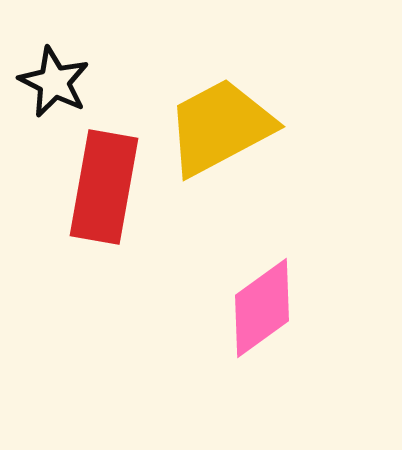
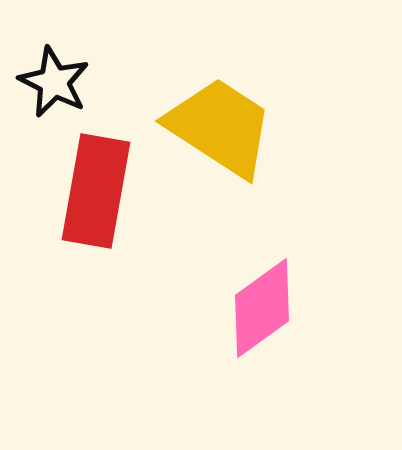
yellow trapezoid: rotated 61 degrees clockwise
red rectangle: moved 8 px left, 4 px down
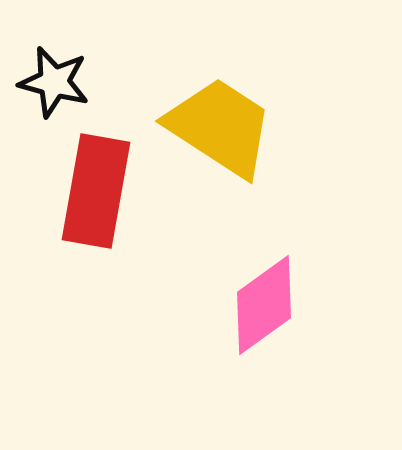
black star: rotated 12 degrees counterclockwise
pink diamond: moved 2 px right, 3 px up
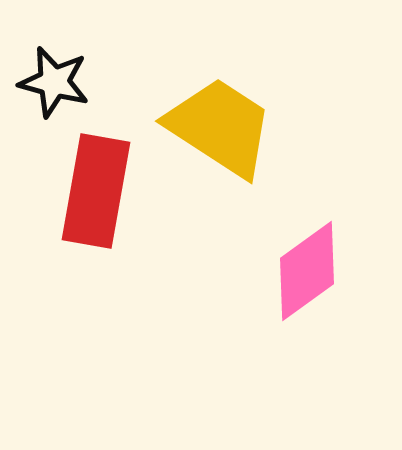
pink diamond: moved 43 px right, 34 px up
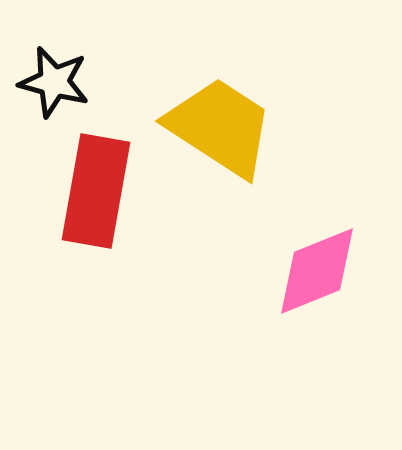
pink diamond: moved 10 px right; rotated 14 degrees clockwise
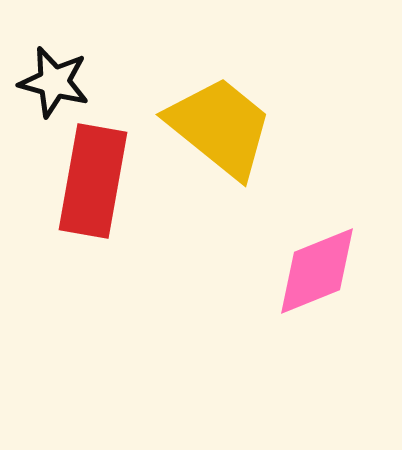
yellow trapezoid: rotated 6 degrees clockwise
red rectangle: moved 3 px left, 10 px up
